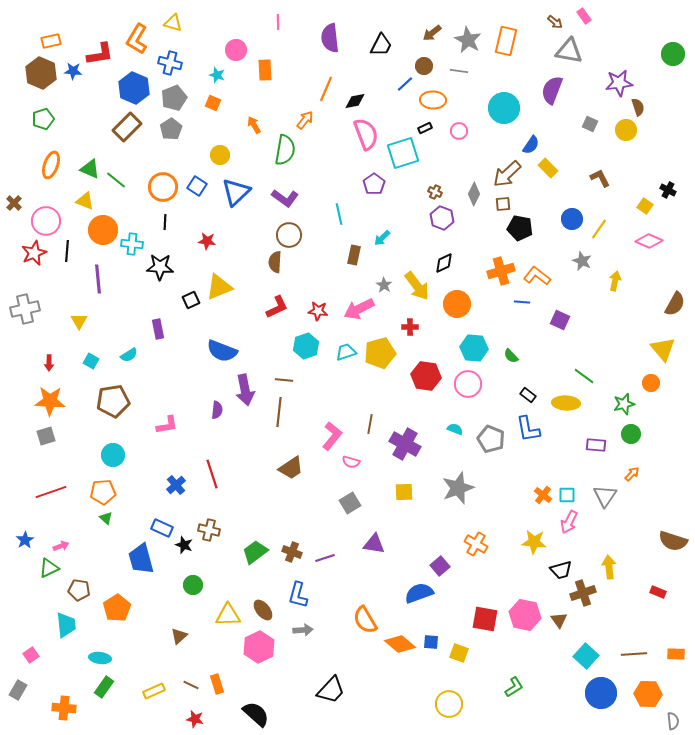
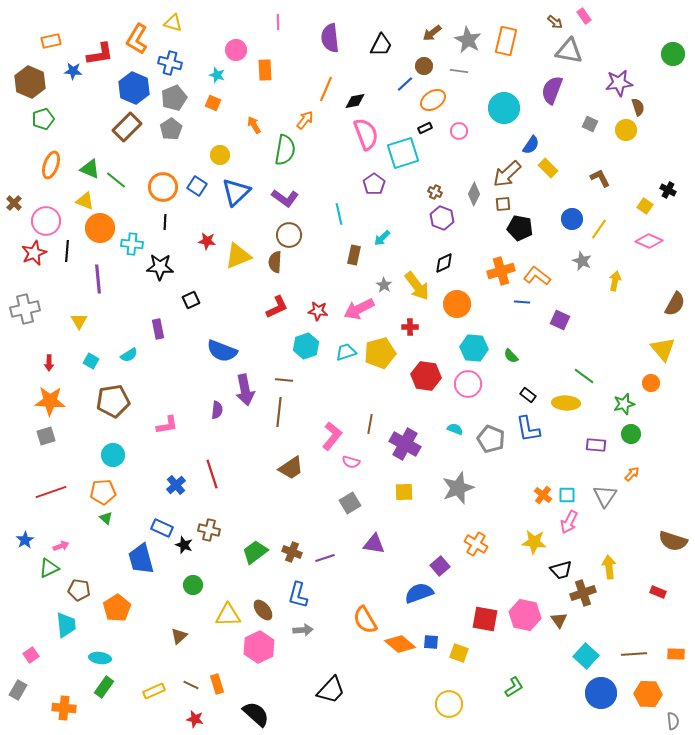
brown hexagon at (41, 73): moved 11 px left, 9 px down
orange ellipse at (433, 100): rotated 35 degrees counterclockwise
orange circle at (103, 230): moved 3 px left, 2 px up
yellow triangle at (219, 287): moved 19 px right, 31 px up
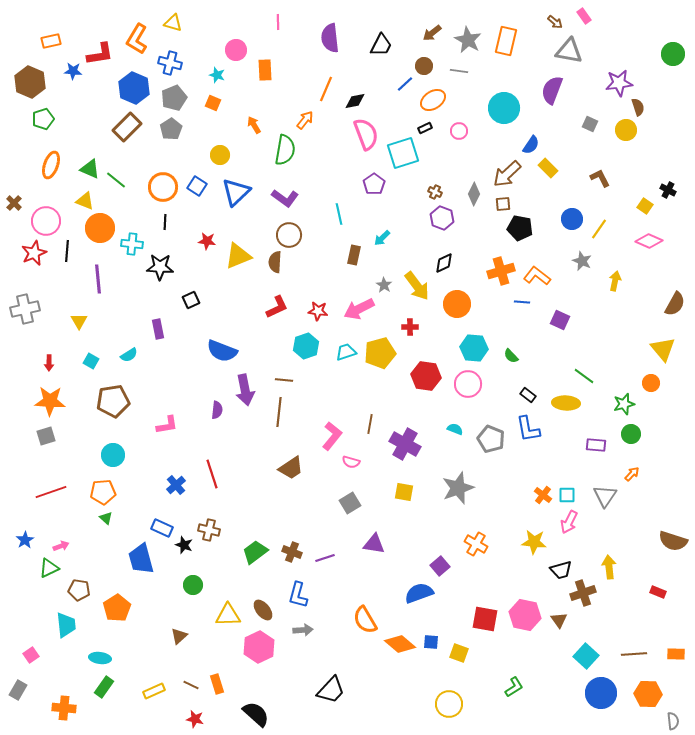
yellow square at (404, 492): rotated 12 degrees clockwise
